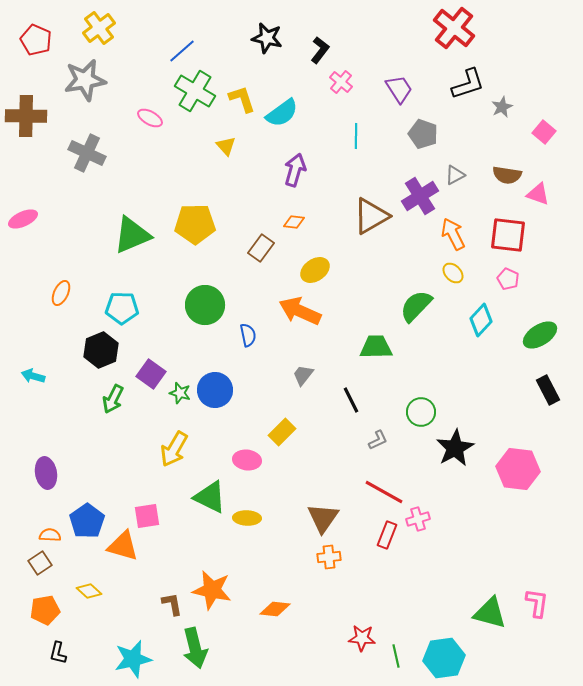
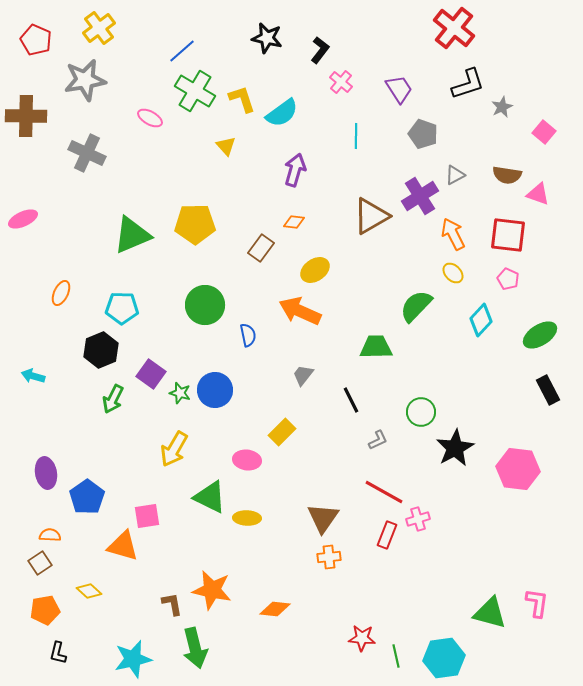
blue pentagon at (87, 521): moved 24 px up
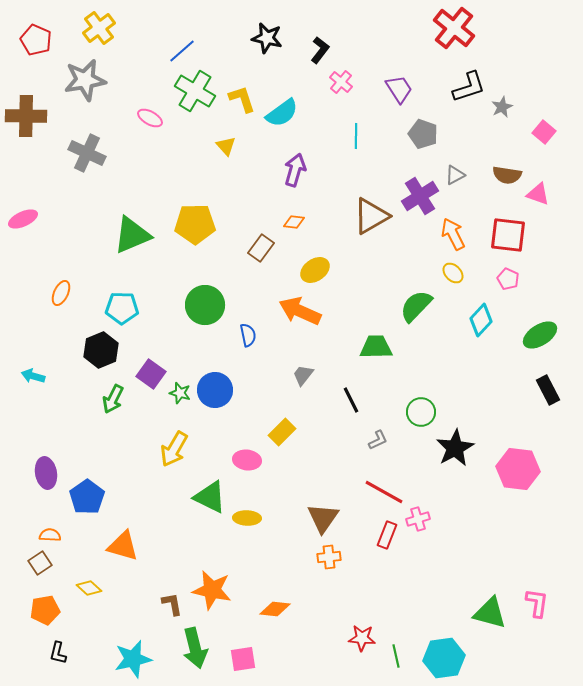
black L-shape at (468, 84): moved 1 px right, 3 px down
pink square at (147, 516): moved 96 px right, 143 px down
yellow diamond at (89, 591): moved 3 px up
